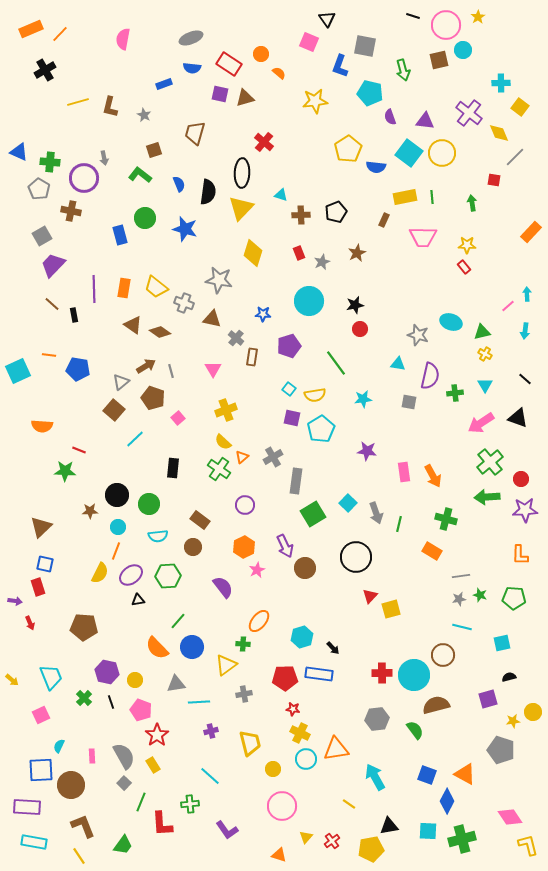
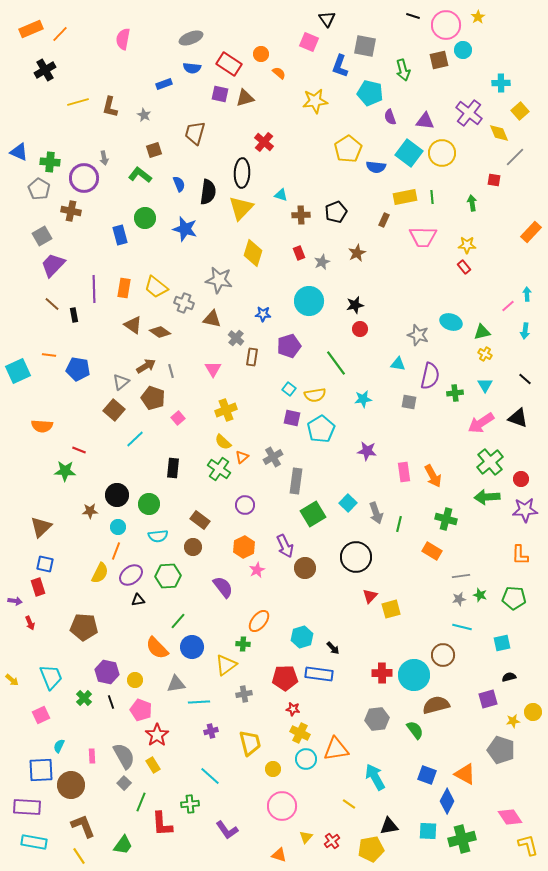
yellow square at (520, 107): moved 4 px down; rotated 12 degrees clockwise
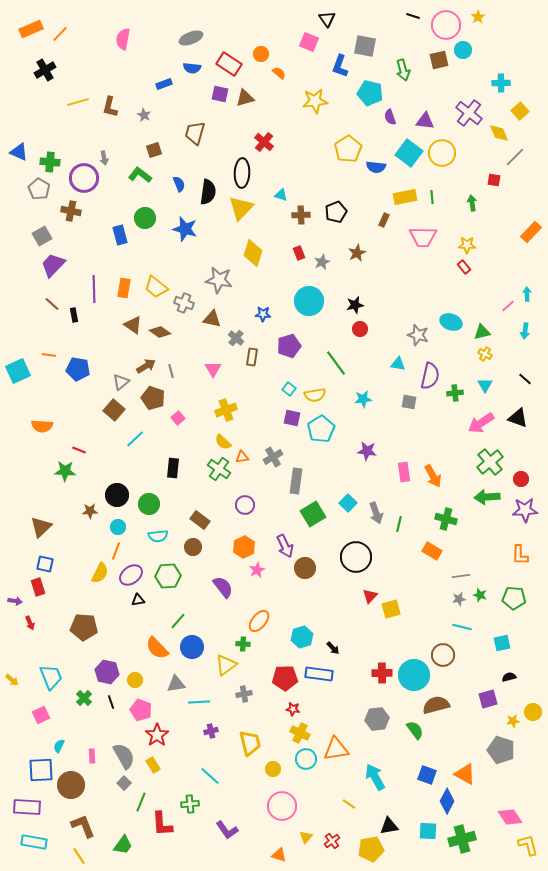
orange triangle at (242, 457): rotated 32 degrees clockwise
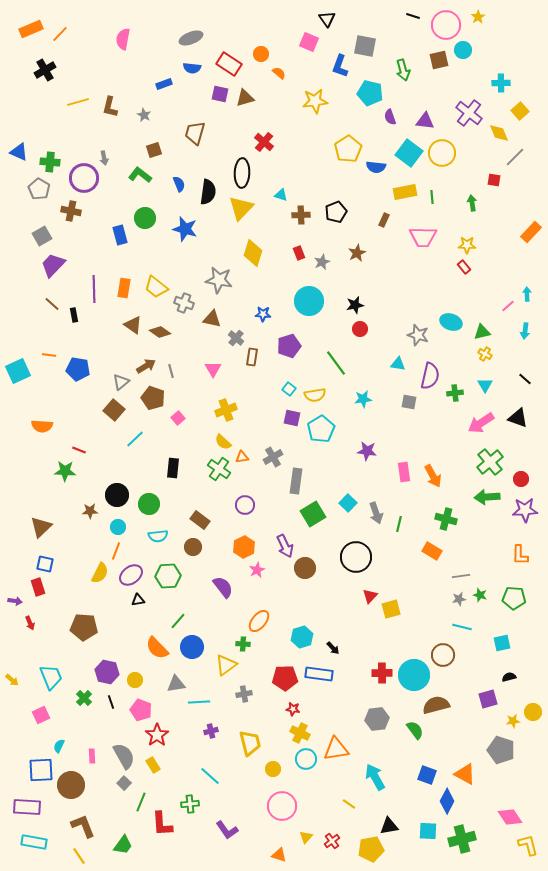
yellow rectangle at (405, 197): moved 5 px up
